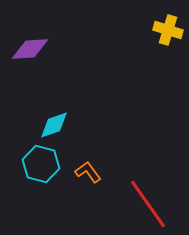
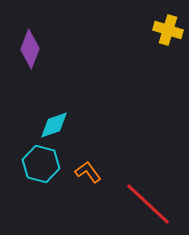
purple diamond: rotated 66 degrees counterclockwise
red line: rotated 12 degrees counterclockwise
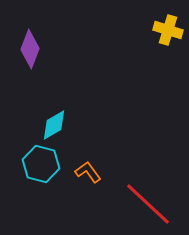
cyan diamond: rotated 12 degrees counterclockwise
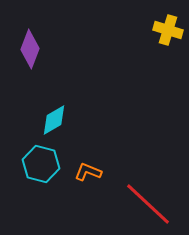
cyan diamond: moved 5 px up
orange L-shape: rotated 32 degrees counterclockwise
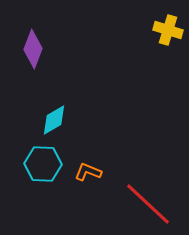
purple diamond: moved 3 px right
cyan hexagon: moved 2 px right; rotated 12 degrees counterclockwise
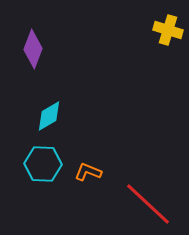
cyan diamond: moved 5 px left, 4 px up
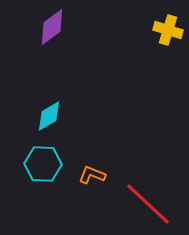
purple diamond: moved 19 px right, 22 px up; rotated 33 degrees clockwise
orange L-shape: moved 4 px right, 3 px down
